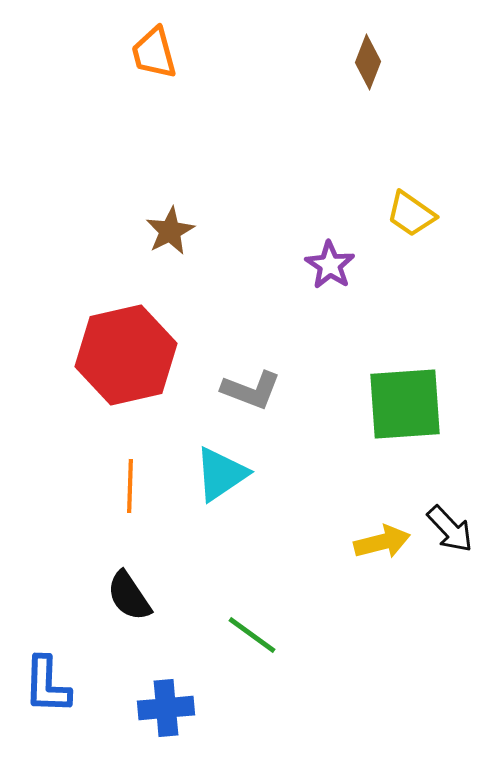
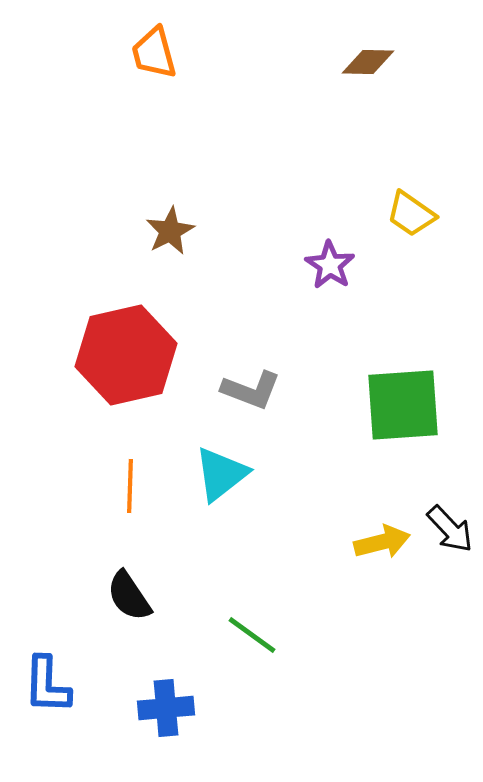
brown diamond: rotated 70 degrees clockwise
green square: moved 2 px left, 1 px down
cyan triangle: rotated 4 degrees counterclockwise
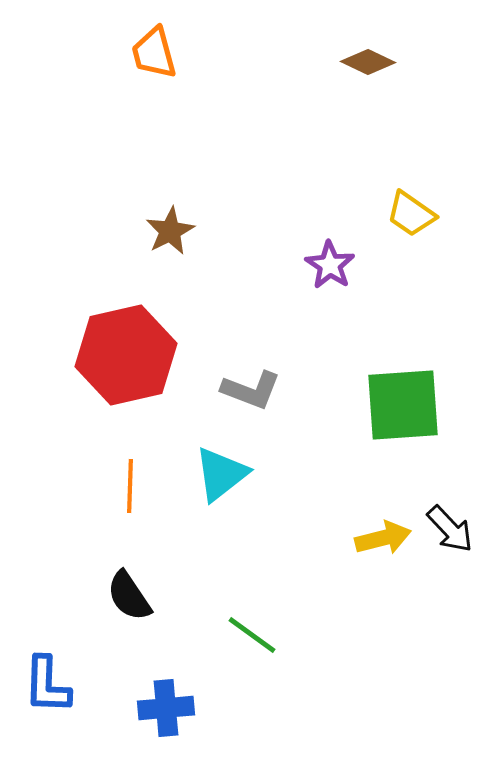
brown diamond: rotated 24 degrees clockwise
yellow arrow: moved 1 px right, 4 px up
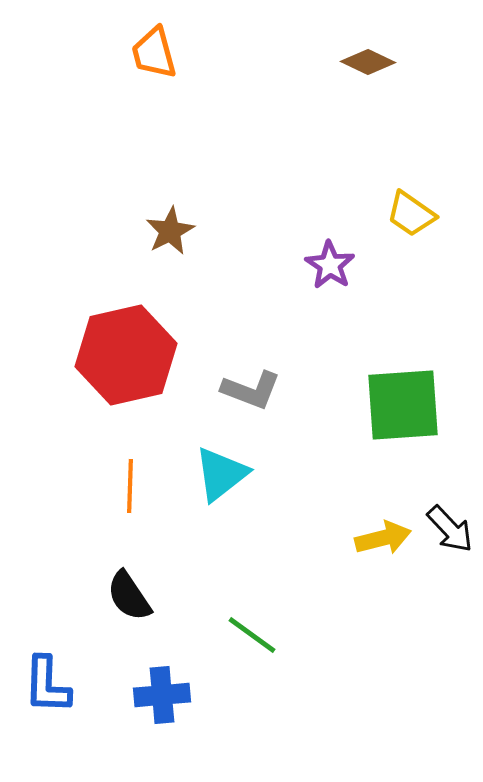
blue cross: moved 4 px left, 13 px up
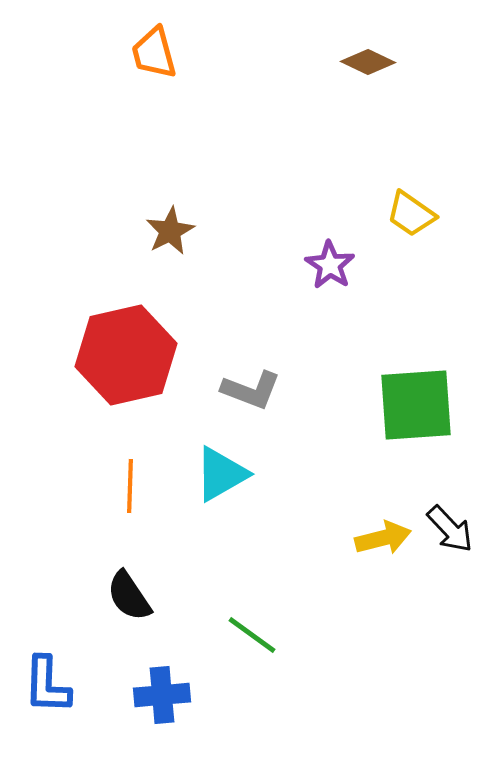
green square: moved 13 px right
cyan triangle: rotated 8 degrees clockwise
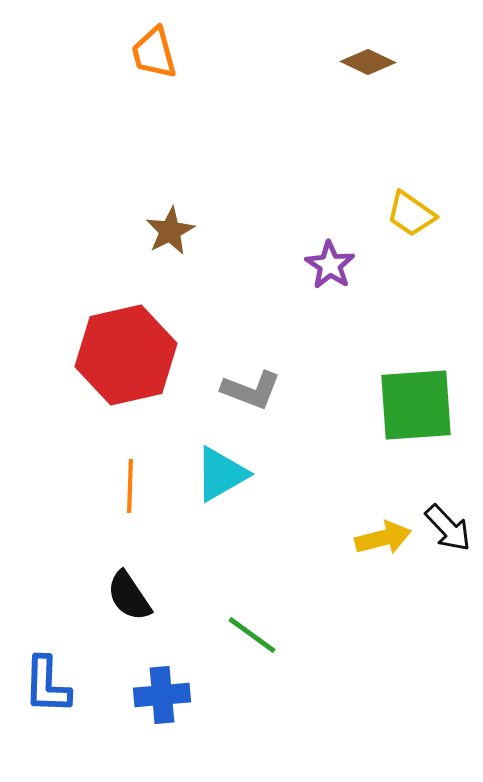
black arrow: moved 2 px left, 1 px up
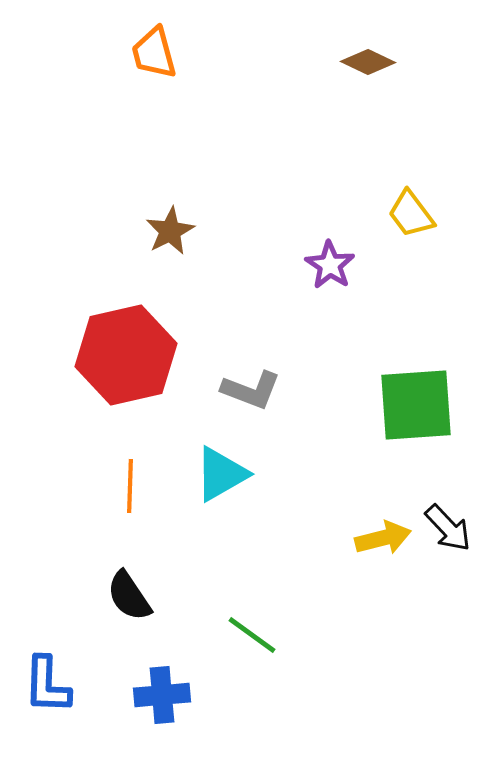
yellow trapezoid: rotated 18 degrees clockwise
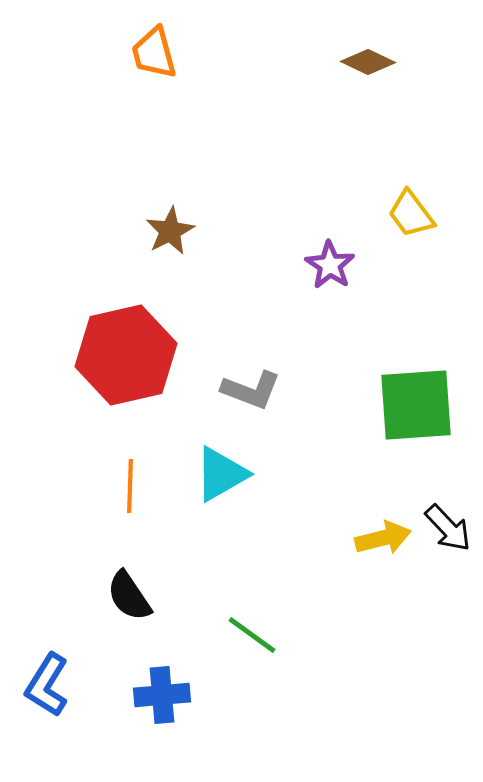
blue L-shape: rotated 30 degrees clockwise
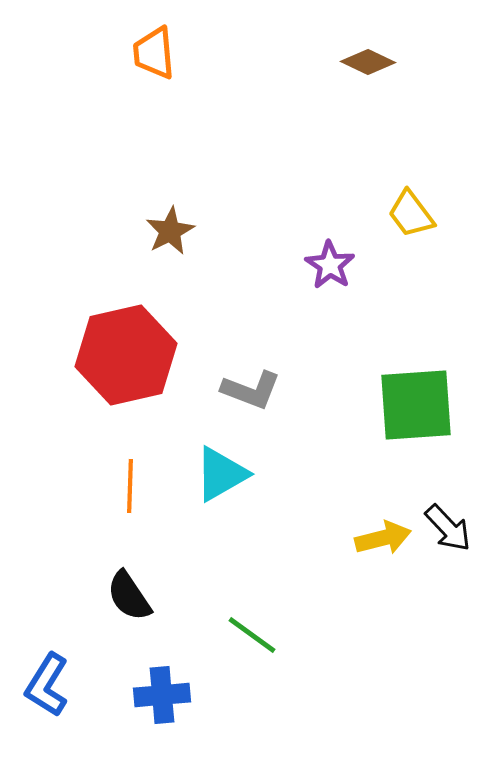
orange trapezoid: rotated 10 degrees clockwise
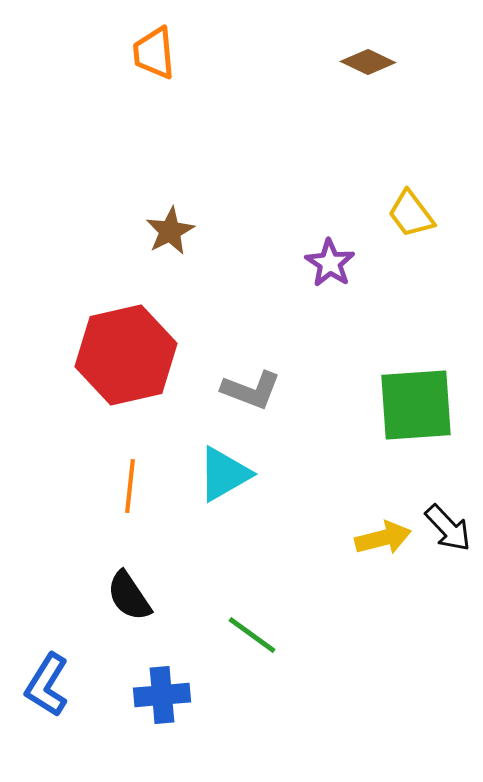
purple star: moved 2 px up
cyan triangle: moved 3 px right
orange line: rotated 4 degrees clockwise
